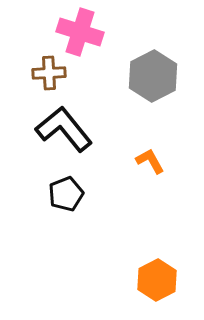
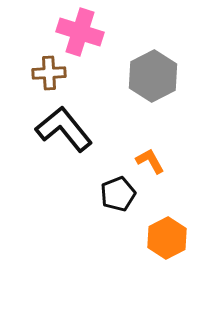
black pentagon: moved 52 px right
orange hexagon: moved 10 px right, 42 px up
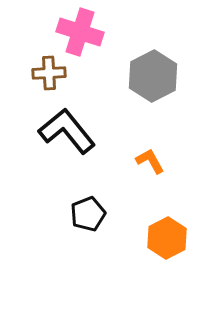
black L-shape: moved 3 px right, 2 px down
black pentagon: moved 30 px left, 20 px down
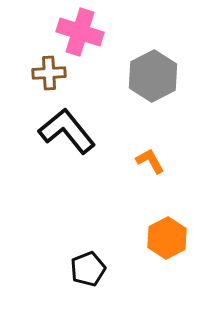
black pentagon: moved 55 px down
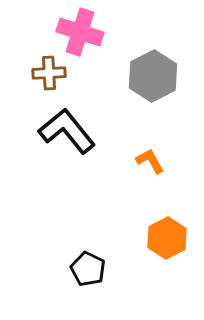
black pentagon: rotated 24 degrees counterclockwise
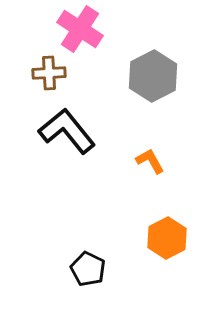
pink cross: moved 3 px up; rotated 15 degrees clockwise
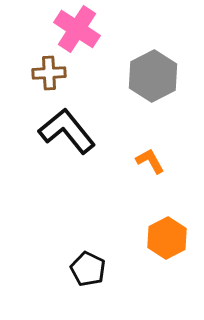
pink cross: moved 3 px left
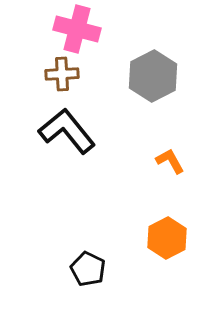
pink cross: rotated 18 degrees counterclockwise
brown cross: moved 13 px right, 1 px down
orange L-shape: moved 20 px right
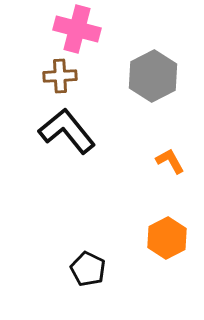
brown cross: moved 2 px left, 2 px down
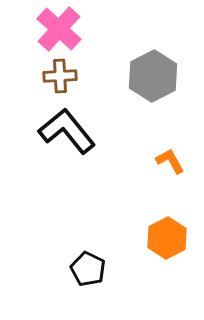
pink cross: moved 18 px left; rotated 27 degrees clockwise
